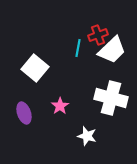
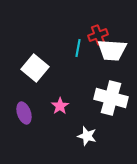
white trapezoid: rotated 48 degrees clockwise
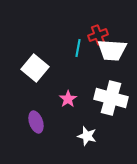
pink star: moved 8 px right, 7 px up
purple ellipse: moved 12 px right, 9 px down
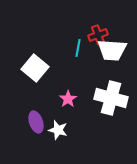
white star: moved 29 px left, 6 px up
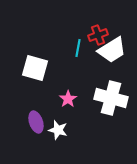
white trapezoid: rotated 36 degrees counterclockwise
white square: rotated 24 degrees counterclockwise
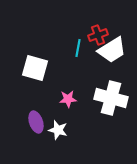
pink star: rotated 30 degrees clockwise
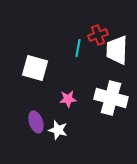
white trapezoid: moved 5 px right; rotated 124 degrees clockwise
